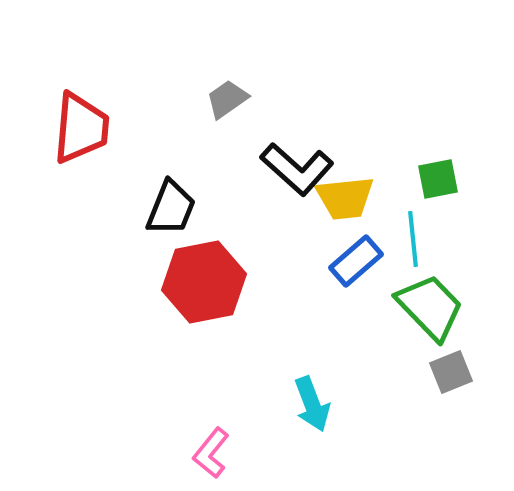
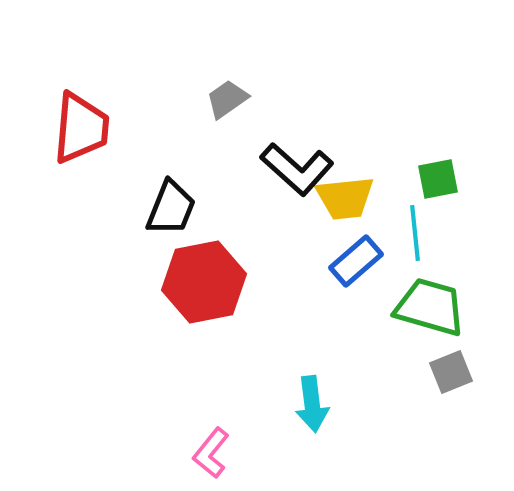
cyan line: moved 2 px right, 6 px up
green trapezoid: rotated 30 degrees counterclockwise
cyan arrow: rotated 14 degrees clockwise
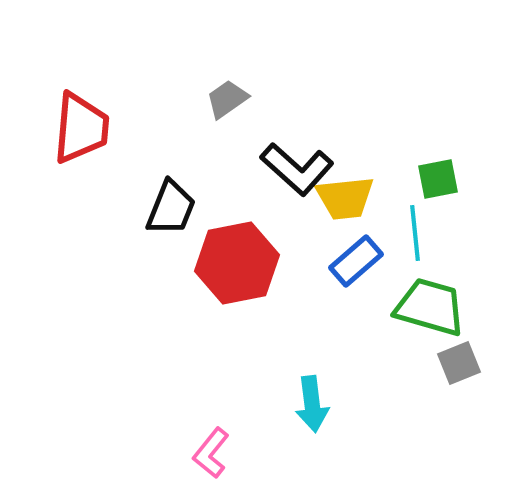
red hexagon: moved 33 px right, 19 px up
gray square: moved 8 px right, 9 px up
